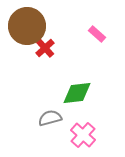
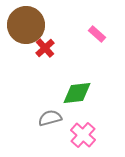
brown circle: moved 1 px left, 1 px up
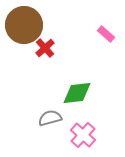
brown circle: moved 2 px left
pink rectangle: moved 9 px right
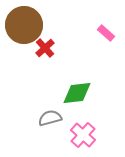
pink rectangle: moved 1 px up
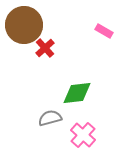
pink rectangle: moved 2 px left, 2 px up; rotated 12 degrees counterclockwise
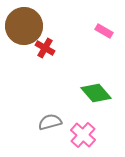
brown circle: moved 1 px down
red cross: rotated 18 degrees counterclockwise
green diamond: moved 19 px right; rotated 56 degrees clockwise
gray semicircle: moved 4 px down
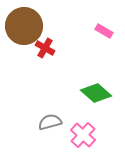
green diamond: rotated 8 degrees counterclockwise
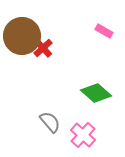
brown circle: moved 2 px left, 10 px down
red cross: moved 2 px left; rotated 18 degrees clockwise
gray semicircle: rotated 65 degrees clockwise
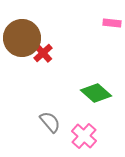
pink rectangle: moved 8 px right, 8 px up; rotated 24 degrees counterclockwise
brown circle: moved 2 px down
red cross: moved 5 px down
pink cross: moved 1 px right, 1 px down
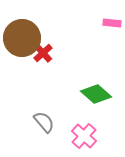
green diamond: moved 1 px down
gray semicircle: moved 6 px left
